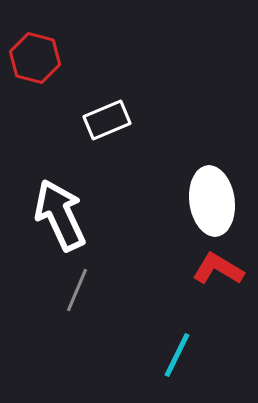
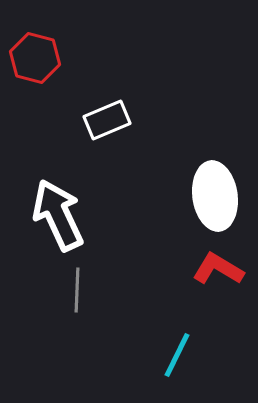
white ellipse: moved 3 px right, 5 px up
white arrow: moved 2 px left
gray line: rotated 21 degrees counterclockwise
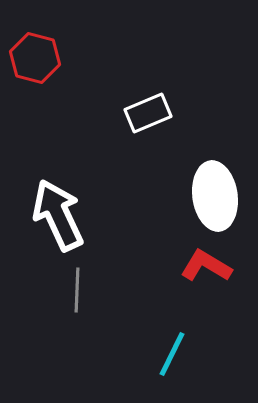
white rectangle: moved 41 px right, 7 px up
red L-shape: moved 12 px left, 3 px up
cyan line: moved 5 px left, 1 px up
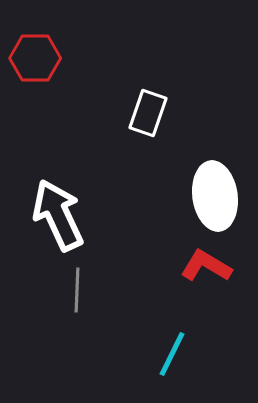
red hexagon: rotated 15 degrees counterclockwise
white rectangle: rotated 48 degrees counterclockwise
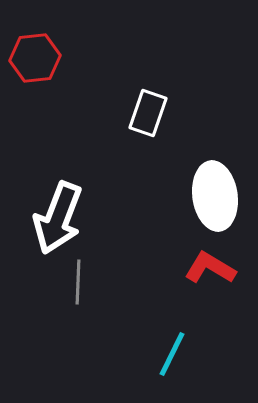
red hexagon: rotated 6 degrees counterclockwise
white arrow: moved 3 px down; rotated 134 degrees counterclockwise
red L-shape: moved 4 px right, 2 px down
gray line: moved 1 px right, 8 px up
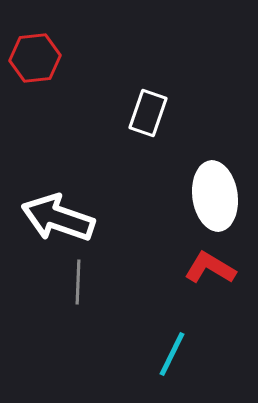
white arrow: rotated 88 degrees clockwise
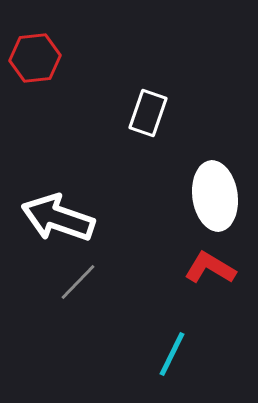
gray line: rotated 42 degrees clockwise
